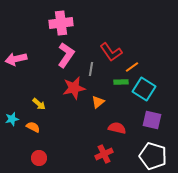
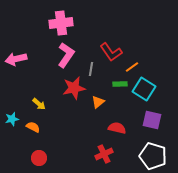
green rectangle: moved 1 px left, 2 px down
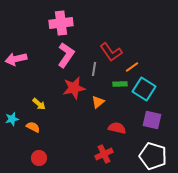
gray line: moved 3 px right
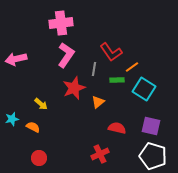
green rectangle: moved 3 px left, 4 px up
red star: rotated 10 degrees counterclockwise
yellow arrow: moved 2 px right
purple square: moved 1 px left, 6 px down
red cross: moved 4 px left
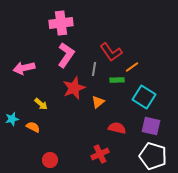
pink arrow: moved 8 px right, 9 px down
cyan square: moved 8 px down
red circle: moved 11 px right, 2 px down
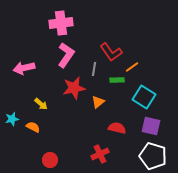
red star: rotated 10 degrees clockwise
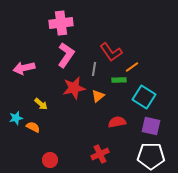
green rectangle: moved 2 px right
orange triangle: moved 6 px up
cyan star: moved 4 px right, 1 px up
red semicircle: moved 6 px up; rotated 24 degrees counterclockwise
white pentagon: moved 2 px left; rotated 16 degrees counterclockwise
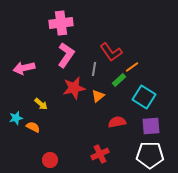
green rectangle: rotated 40 degrees counterclockwise
purple square: rotated 18 degrees counterclockwise
white pentagon: moved 1 px left, 1 px up
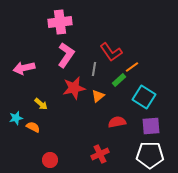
pink cross: moved 1 px left, 1 px up
